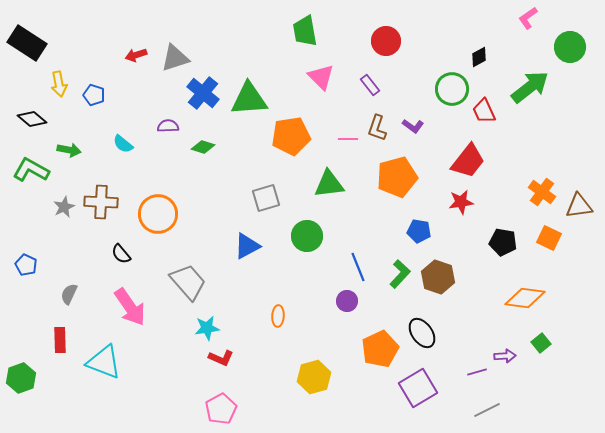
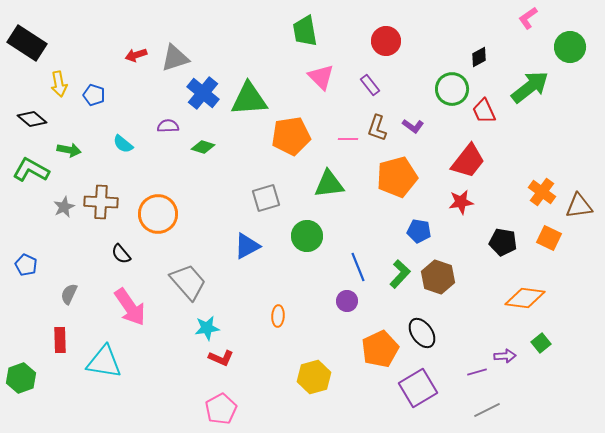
cyan triangle at (104, 362): rotated 12 degrees counterclockwise
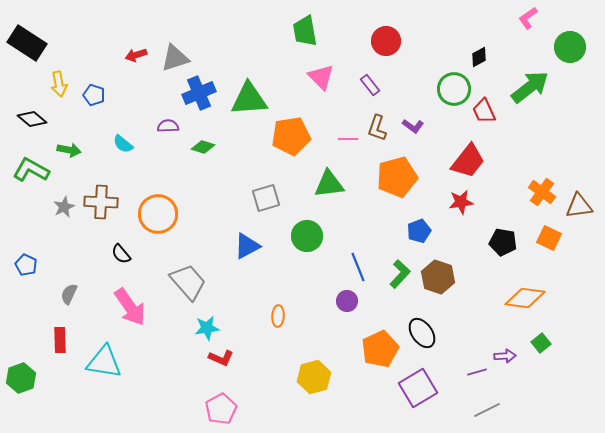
green circle at (452, 89): moved 2 px right
blue cross at (203, 93): moved 4 px left; rotated 28 degrees clockwise
blue pentagon at (419, 231): rotated 30 degrees counterclockwise
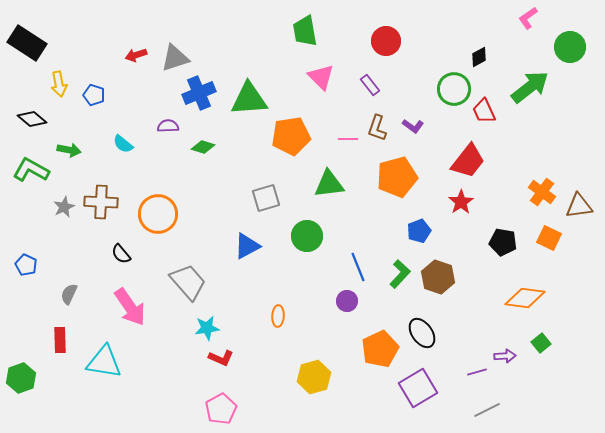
red star at (461, 202): rotated 25 degrees counterclockwise
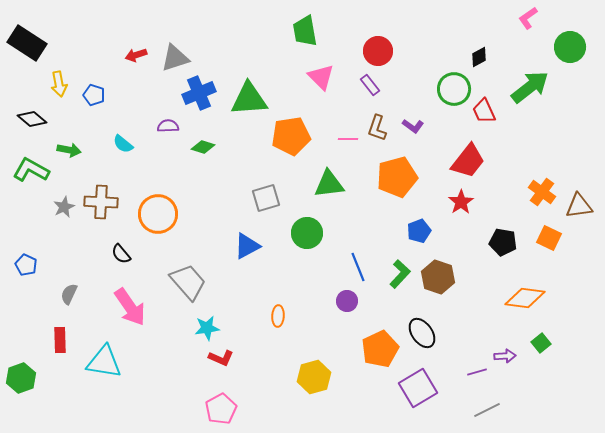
red circle at (386, 41): moved 8 px left, 10 px down
green circle at (307, 236): moved 3 px up
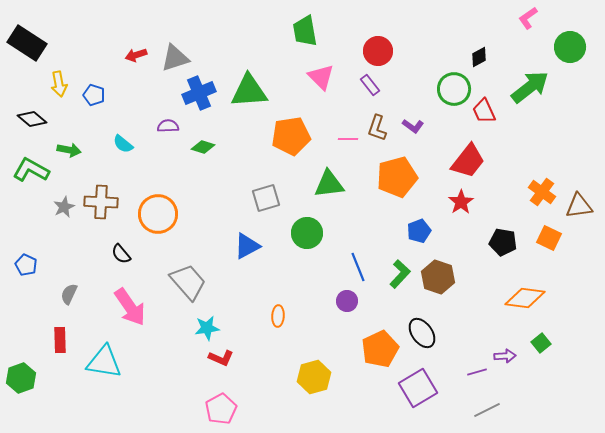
green triangle at (249, 99): moved 8 px up
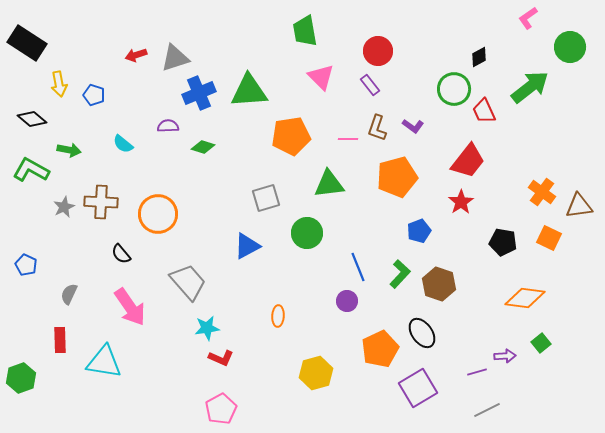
brown hexagon at (438, 277): moved 1 px right, 7 px down
yellow hexagon at (314, 377): moved 2 px right, 4 px up
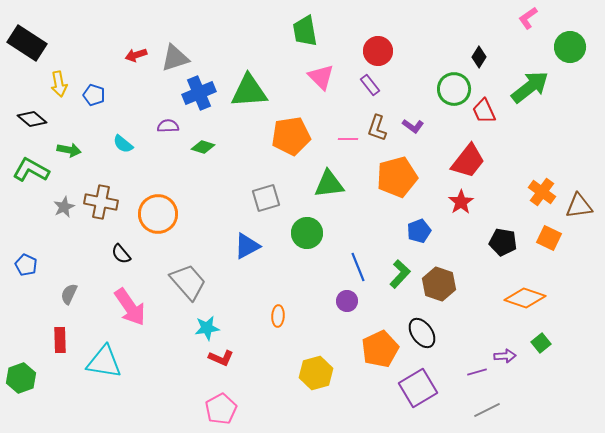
black diamond at (479, 57): rotated 30 degrees counterclockwise
brown cross at (101, 202): rotated 8 degrees clockwise
orange diamond at (525, 298): rotated 12 degrees clockwise
